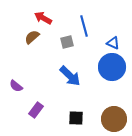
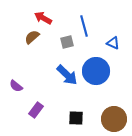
blue circle: moved 16 px left, 4 px down
blue arrow: moved 3 px left, 1 px up
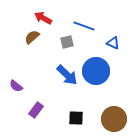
blue line: rotated 55 degrees counterclockwise
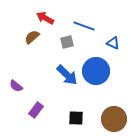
red arrow: moved 2 px right
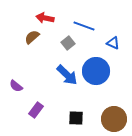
red arrow: rotated 18 degrees counterclockwise
gray square: moved 1 px right, 1 px down; rotated 24 degrees counterclockwise
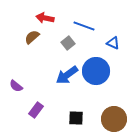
blue arrow: rotated 100 degrees clockwise
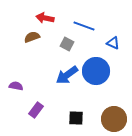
brown semicircle: rotated 21 degrees clockwise
gray square: moved 1 px left, 1 px down; rotated 24 degrees counterclockwise
purple semicircle: rotated 152 degrees clockwise
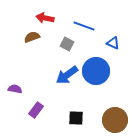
purple semicircle: moved 1 px left, 3 px down
brown circle: moved 1 px right, 1 px down
